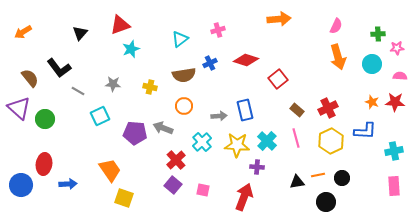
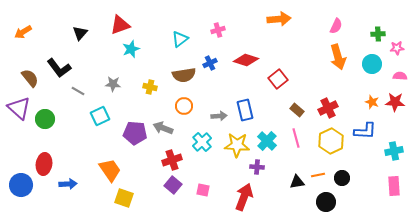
red cross at (176, 160): moved 4 px left; rotated 24 degrees clockwise
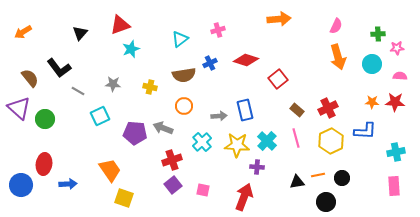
orange star at (372, 102): rotated 16 degrees counterclockwise
cyan cross at (394, 151): moved 2 px right, 1 px down
purple square at (173, 185): rotated 12 degrees clockwise
